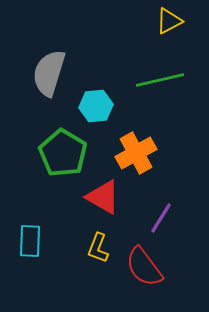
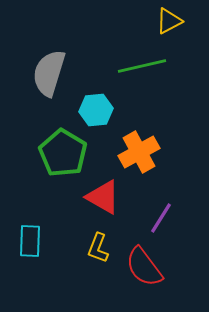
green line: moved 18 px left, 14 px up
cyan hexagon: moved 4 px down
orange cross: moved 3 px right, 1 px up
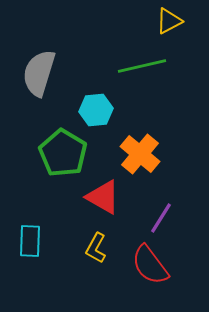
gray semicircle: moved 10 px left
orange cross: moved 1 px right, 2 px down; rotated 21 degrees counterclockwise
yellow L-shape: moved 2 px left; rotated 8 degrees clockwise
red semicircle: moved 6 px right, 2 px up
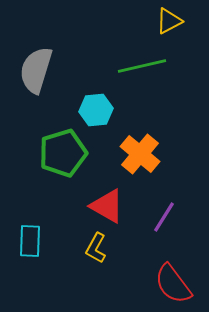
gray semicircle: moved 3 px left, 3 px up
green pentagon: rotated 24 degrees clockwise
red triangle: moved 4 px right, 9 px down
purple line: moved 3 px right, 1 px up
red semicircle: moved 23 px right, 19 px down
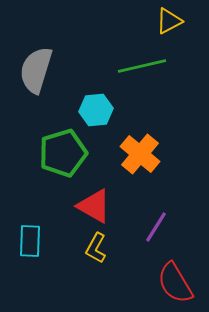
red triangle: moved 13 px left
purple line: moved 8 px left, 10 px down
red semicircle: moved 2 px right, 1 px up; rotated 6 degrees clockwise
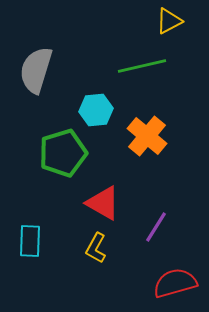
orange cross: moved 7 px right, 18 px up
red triangle: moved 9 px right, 3 px up
red semicircle: rotated 105 degrees clockwise
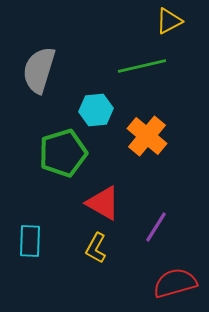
gray semicircle: moved 3 px right
